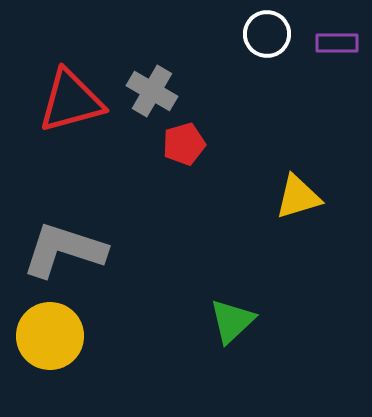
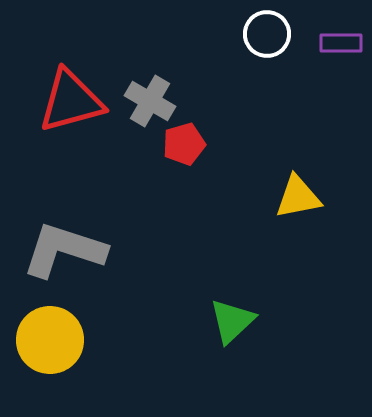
purple rectangle: moved 4 px right
gray cross: moved 2 px left, 10 px down
yellow triangle: rotated 6 degrees clockwise
yellow circle: moved 4 px down
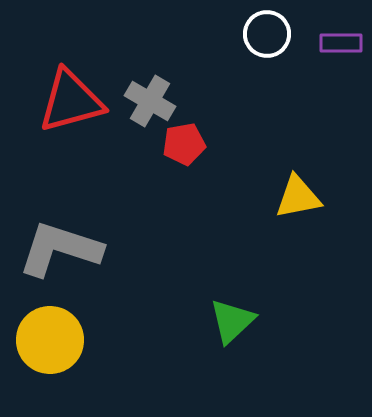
red pentagon: rotated 6 degrees clockwise
gray L-shape: moved 4 px left, 1 px up
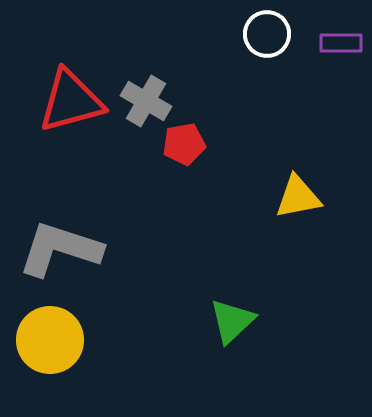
gray cross: moved 4 px left
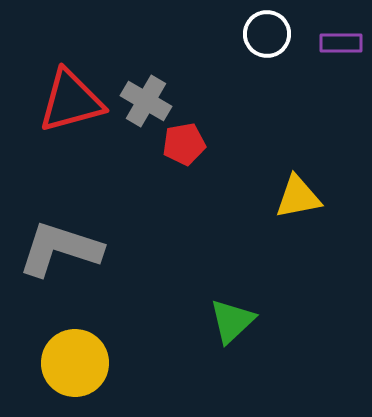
yellow circle: moved 25 px right, 23 px down
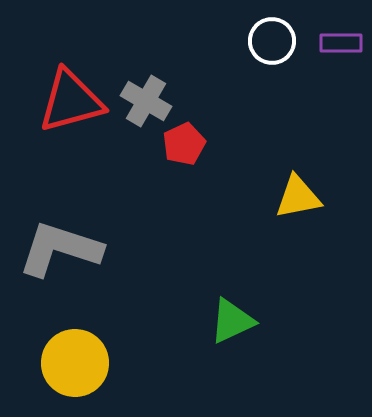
white circle: moved 5 px right, 7 px down
red pentagon: rotated 15 degrees counterclockwise
green triangle: rotated 18 degrees clockwise
